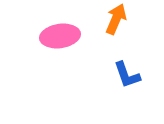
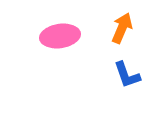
orange arrow: moved 6 px right, 9 px down
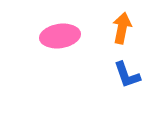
orange arrow: rotated 12 degrees counterclockwise
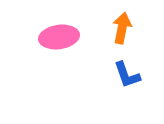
pink ellipse: moved 1 px left, 1 px down
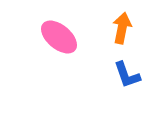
pink ellipse: rotated 48 degrees clockwise
